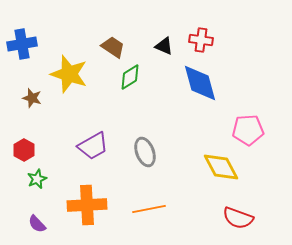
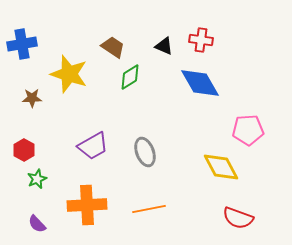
blue diamond: rotated 15 degrees counterclockwise
brown star: rotated 18 degrees counterclockwise
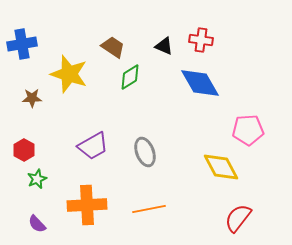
red semicircle: rotated 108 degrees clockwise
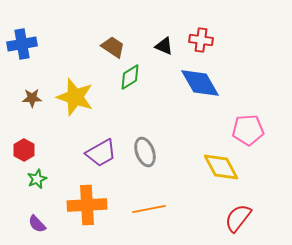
yellow star: moved 6 px right, 23 px down
purple trapezoid: moved 8 px right, 7 px down
